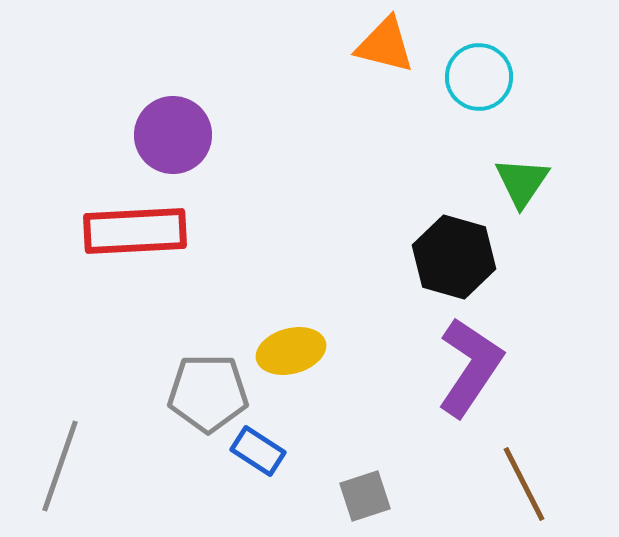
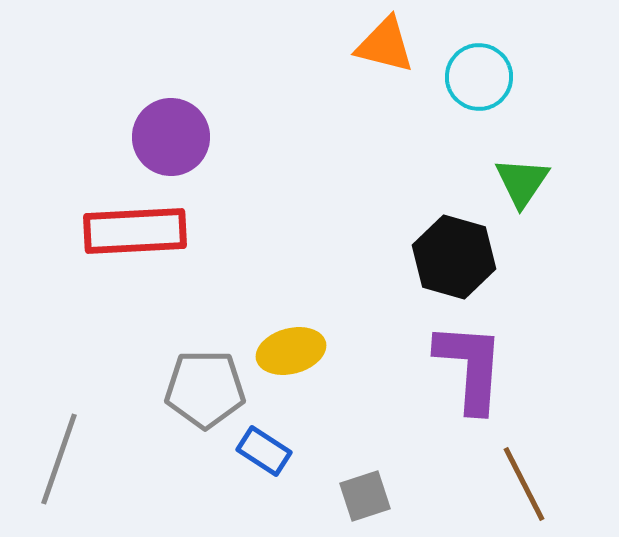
purple circle: moved 2 px left, 2 px down
purple L-shape: rotated 30 degrees counterclockwise
gray pentagon: moved 3 px left, 4 px up
blue rectangle: moved 6 px right
gray line: moved 1 px left, 7 px up
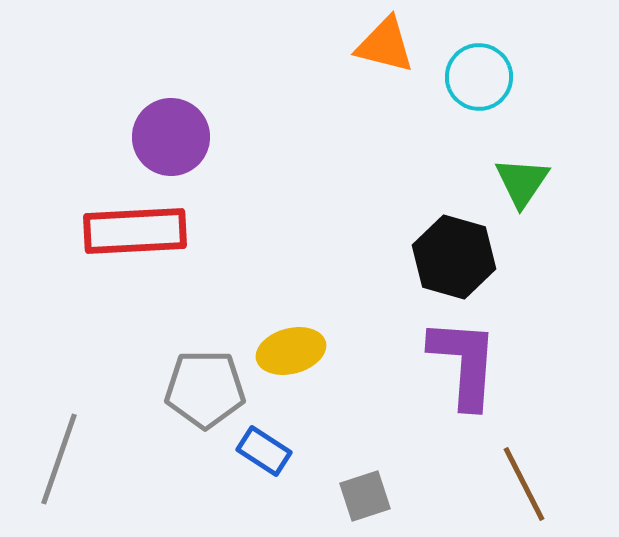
purple L-shape: moved 6 px left, 4 px up
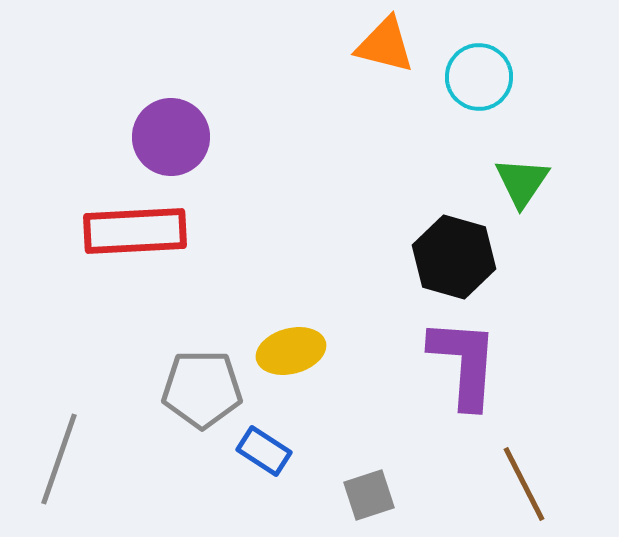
gray pentagon: moved 3 px left
gray square: moved 4 px right, 1 px up
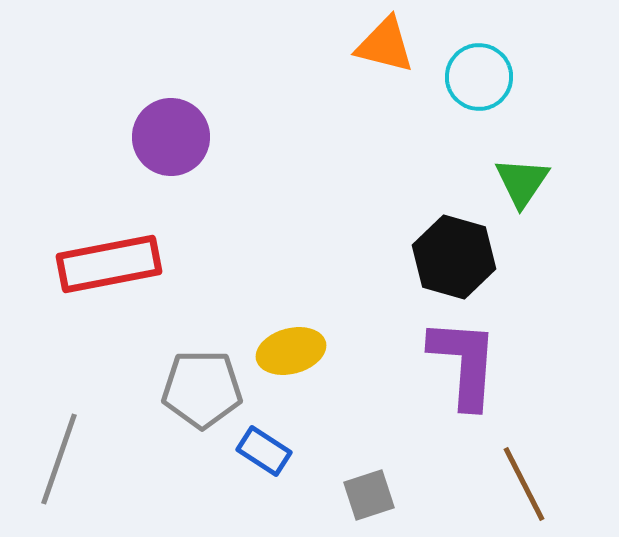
red rectangle: moved 26 px left, 33 px down; rotated 8 degrees counterclockwise
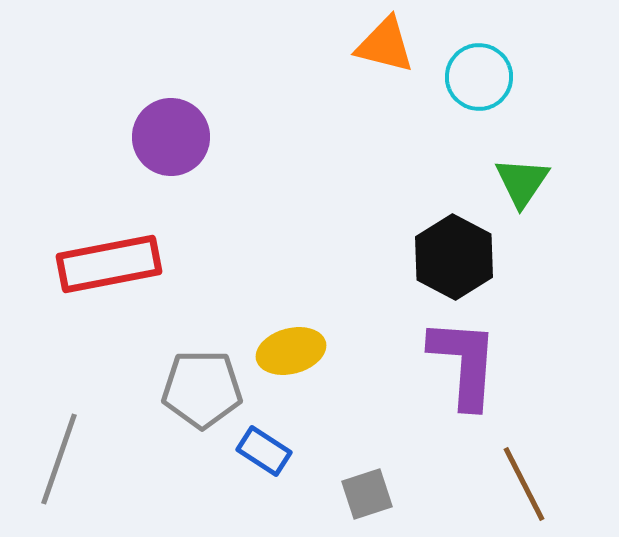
black hexagon: rotated 12 degrees clockwise
gray square: moved 2 px left, 1 px up
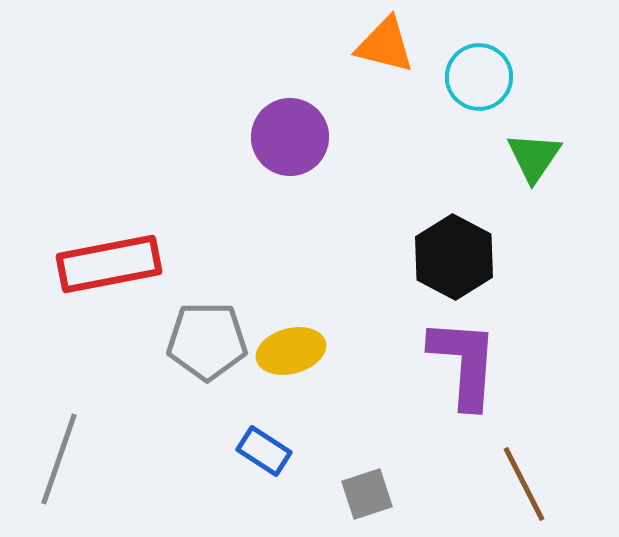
purple circle: moved 119 px right
green triangle: moved 12 px right, 25 px up
gray pentagon: moved 5 px right, 48 px up
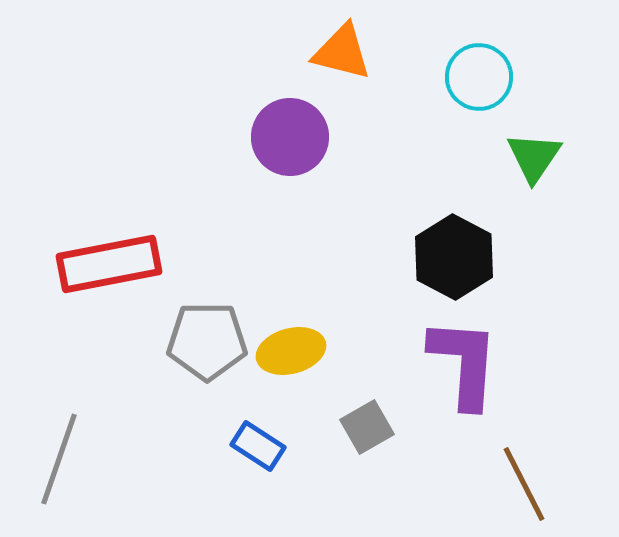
orange triangle: moved 43 px left, 7 px down
blue rectangle: moved 6 px left, 5 px up
gray square: moved 67 px up; rotated 12 degrees counterclockwise
